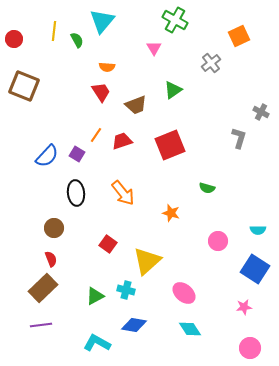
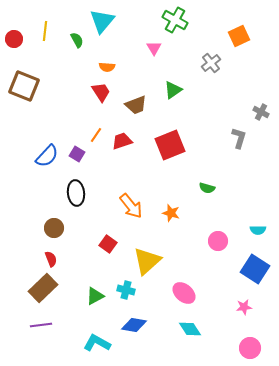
yellow line at (54, 31): moved 9 px left
orange arrow at (123, 193): moved 8 px right, 13 px down
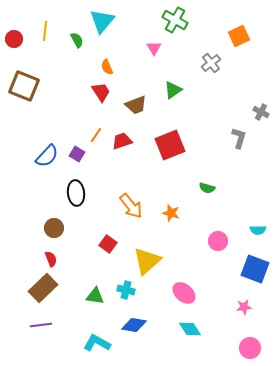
orange semicircle at (107, 67): rotated 63 degrees clockwise
blue square at (255, 269): rotated 12 degrees counterclockwise
green triangle at (95, 296): rotated 36 degrees clockwise
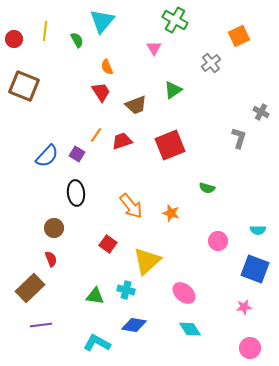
brown rectangle at (43, 288): moved 13 px left
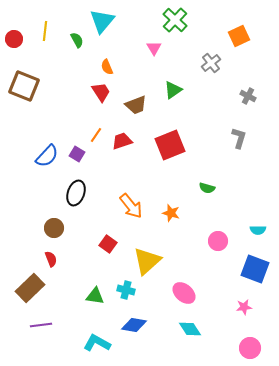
green cross at (175, 20): rotated 15 degrees clockwise
gray cross at (261, 112): moved 13 px left, 16 px up
black ellipse at (76, 193): rotated 25 degrees clockwise
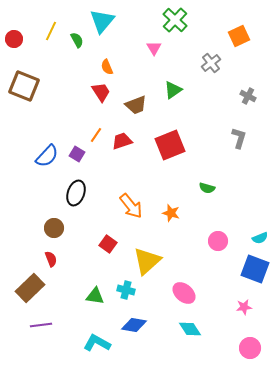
yellow line at (45, 31): moved 6 px right; rotated 18 degrees clockwise
cyan semicircle at (258, 230): moved 2 px right, 8 px down; rotated 21 degrees counterclockwise
